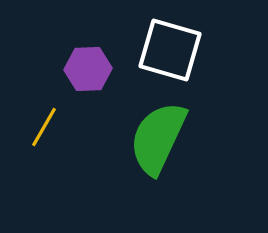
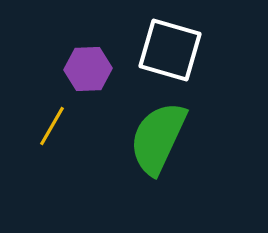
yellow line: moved 8 px right, 1 px up
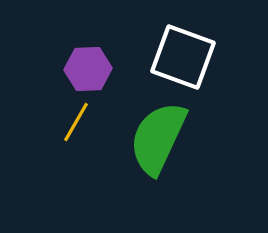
white square: moved 13 px right, 7 px down; rotated 4 degrees clockwise
yellow line: moved 24 px right, 4 px up
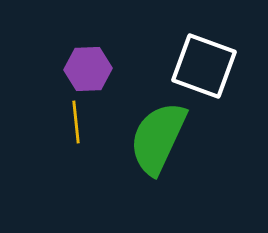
white square: moved 21 px right, 9 px down
yellow line: rotated 36 degrees counterclockwise
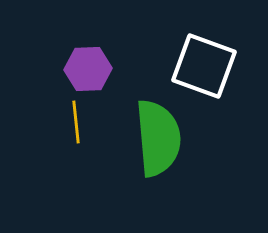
green semicircle: rotated 150 degrees clockwise
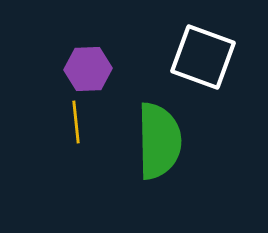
white square: moved 1 px left, 9 px up
green semicircle: moved 1 px right, 3 px down; rotated 4 degrees clockwise
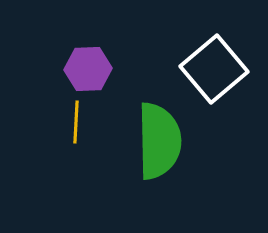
white square: moved 11 px right, 12 px down; rotated 30 degrees clockwise
yellow line: rotated 9 degrees clockwise
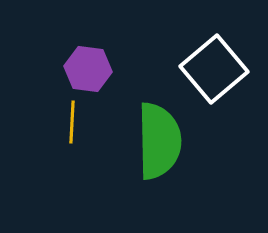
purple hexagon: rotated 9 degrees clockwise
yellow line: moved 4 px left
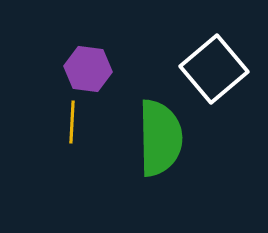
green semicircle: moved 1 px right, 3 px up
